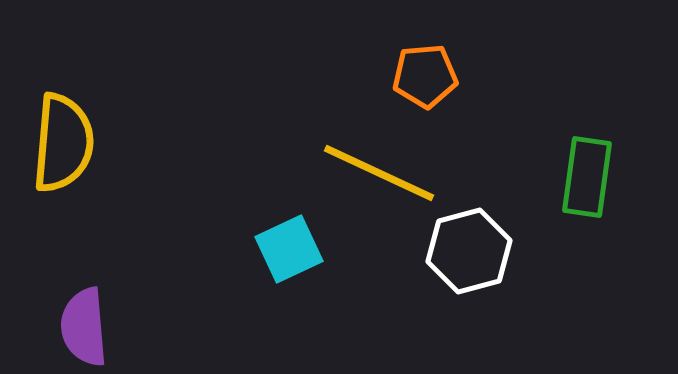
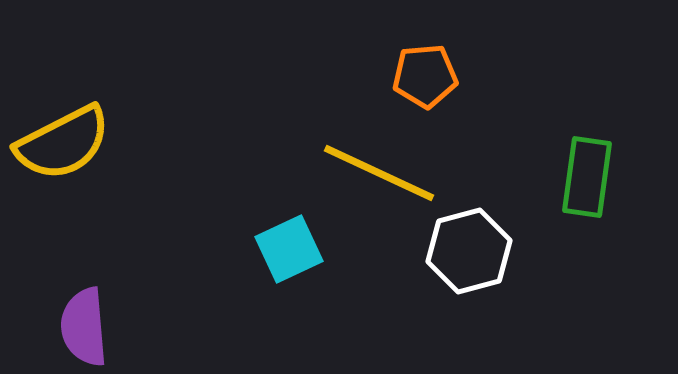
yellow semicircle: rotated 58 degrees clockwise
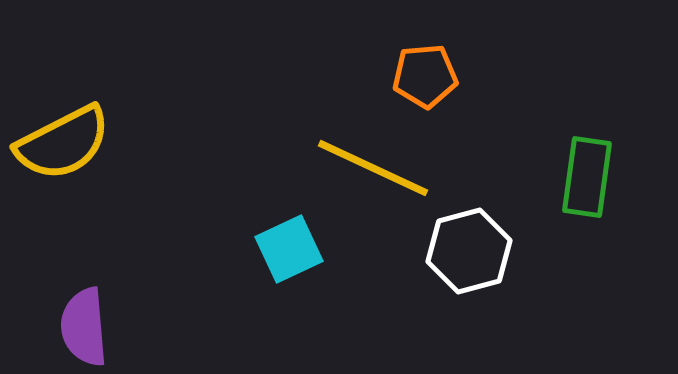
yellow line: moved 6 px left, 5 px up
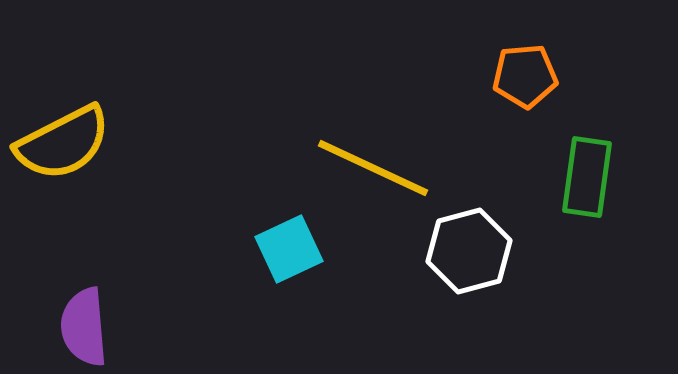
orange pentagon: moved 100 px right
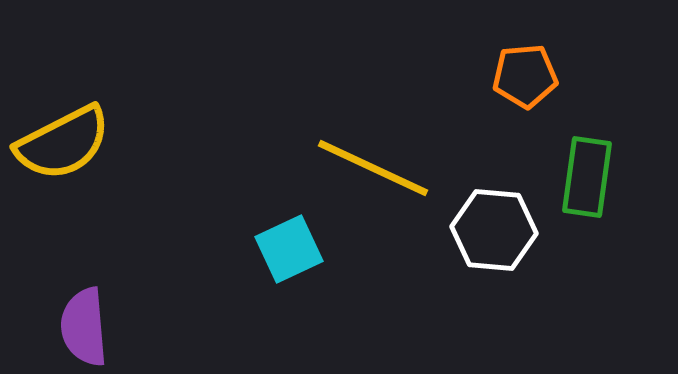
white hexagon: moved 25 px right, 21 px up; rotated 20 degrees clockwise
